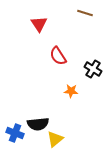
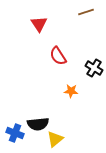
brown line: moved 1 px right, 1 px up; rotated 35 degrees counterclockwise
black cross: moved 1 px right, 1 px up
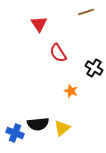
red semicircle: moved 3 px up
orange star: rotated 16 degrees clockwise
yellow triangle: moved 7 px right, 11 px up
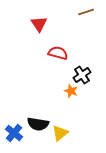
red semicircle: rotated 138 degrees clockwise
black cross: moved 12 px left, 7 px down; rotated 24 degrees clockwise
black semicircle: rotated 15 degrees clockwise
yellow triangle: moved 2 px left, 5 px down
blue cross: moved 1 px left; rotated 18 degrees clockwise
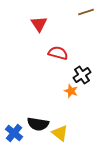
yellow triangle: rotated 42 degrees counterclockwise
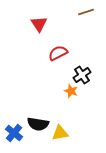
red semicircle: rotated 42 degrees counterclockwise
yellow triangle: rotated 48 degrees counterclockwise
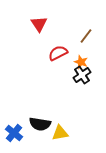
brown line: moved 24 px down; rotated 35 degrees counterclockwise
orange star: moved 10 px right, 29 px up
black semicircle: moved 2 px right
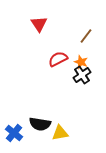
red semicircle: moved 6 px down
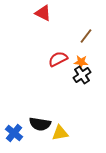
red triangle: moved 4 px right, 11 px up; rotated 30 degrees counterclockwise
orange star: rotated 16 degrees counterclockwise
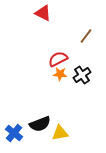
orange star: moved 21 px left, 12 px down
black semicircle: rotated 30 degrees counterclockwise
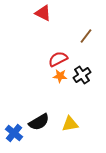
orange star: moved 2 px down
black semicircle: moved 1 px left, 2 px up; rotated 10 degrees counterclockwise
yellow triangle: moved 10 px right, 9 px up
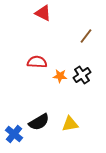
red semicircle: moved 21 px left, 3 px down; rotated 30 degrees clockwise
blue cross: moved 1 px down
